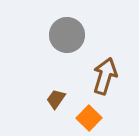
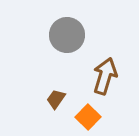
orange square: moved 1 px left, 1 px up
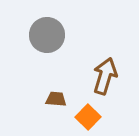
gray circle: moved 20 px left
brown trapezoid: rotated 60 degrees clockwise
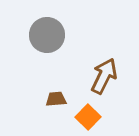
brown arrow: moved 1 px left; rotated 9 degrees clockwise
brown trapezoid: rotated 10 degrees counterclockwise
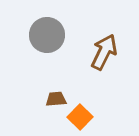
brown arrow: moved 24 px up
orange square: moved 8 px left
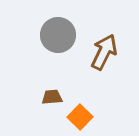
gray circle: moved 11 px right
brown trapezoid: moved 4 px left, 2 px up
